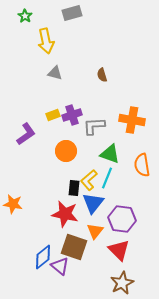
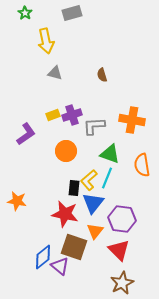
green star: moved 3 px up
orange star: moved 4 px right, 3 px up
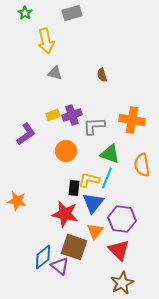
yellow L-shape: rotated 55 degrees clockwise
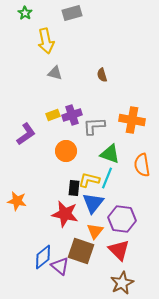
brown square: moved 7 px right, 4 px down
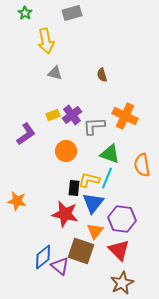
purple cross: rotated 18 degrees counterclockwise
orange cross: moved 7 px left, 4 px up; rotated 15 degrees clockwise
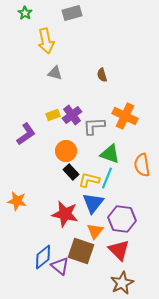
black rectangle: moved 3 px left, 16 px up; rotated 49 degrees counterclockwise
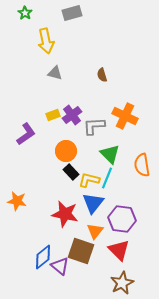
green triangle: rotated 25 degrees clockwise
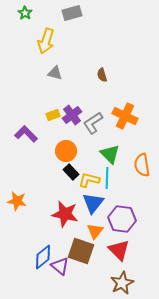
yellow arrow: rotated 30 degrees clockwise
gray L-shape: moved 1 px left, 3 px up; rotated 30 degrees counterclockwise
purple L-shape: rotated 100 degrees counterclockwise
cyan line: rotated 20 degrees counterclockwise
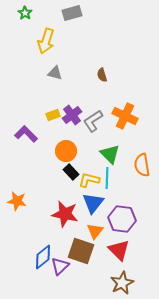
gray L-shape: moved 2 px up
purple triangle: rotated 36 degrees clockwise
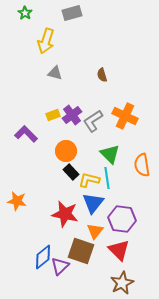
cyan line: rotated 10 degrees counterclockwise
